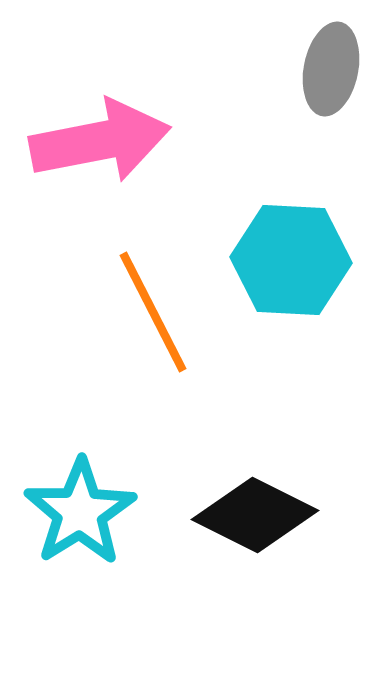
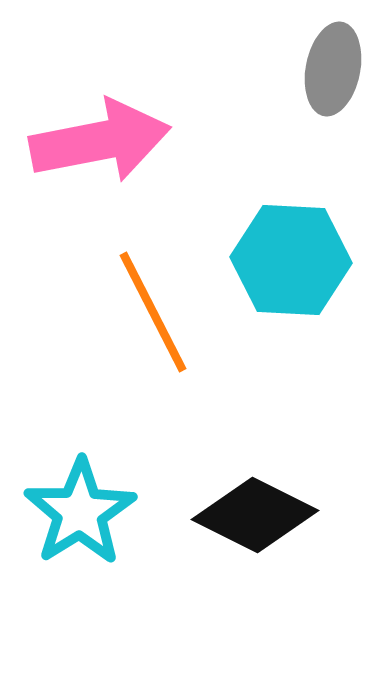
gray ellipse: moved 2 px right
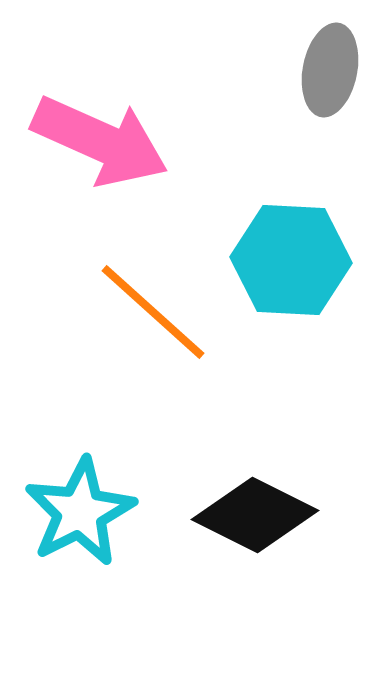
gray ellipse: moved 3 px left, 1 px down
pink arrow: rotated 35 degrees clockwise
orange line: rotated 21 degrees counterclockwise
cyan star: rotated 5 degrees clockwise
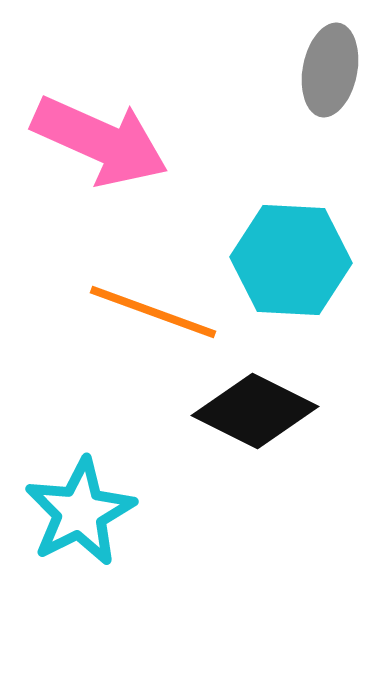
orange line: rotated 22 degrees counterclockwise
black diamond: moved 104 px up
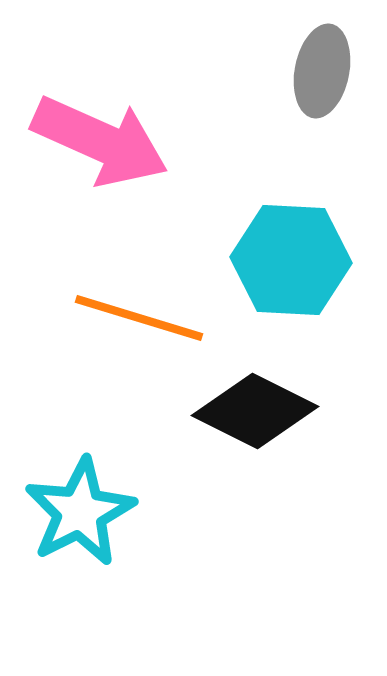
gray ellipse: moved 8 px left, 1 px down
orange line: moved 14 px left, 6 px down; rotated 3 degrees counterclockwise
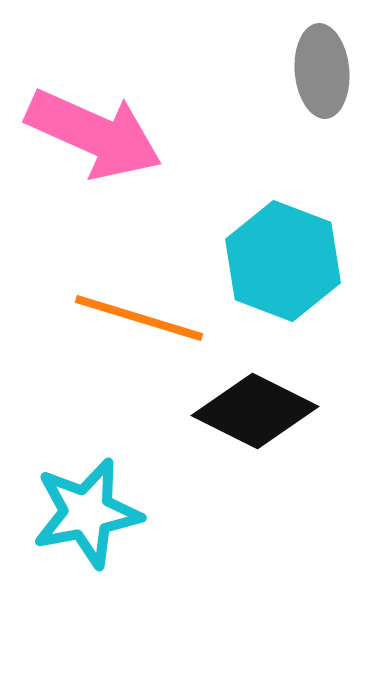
gray ellipse: rotated 16 degrees counterclockwise
pink arrow: moved 6 px left, 7 px up
cyan hexagon: moved 8 px left, 1 px down; rotated 18 degrees clockwise
cyan star: moved 7 px right, 1 px down; rotated 16 degrees clockwise
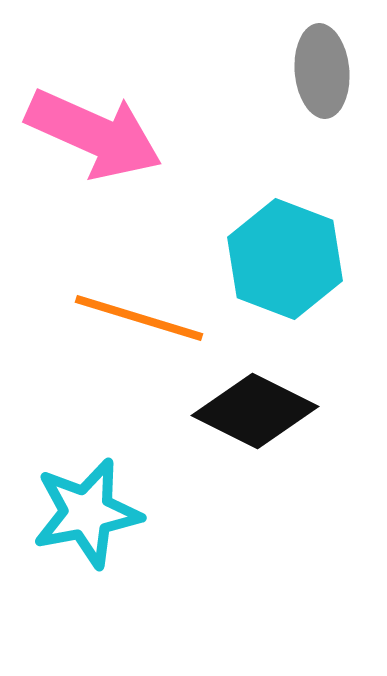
cyan hexagon: moved 2 px right, 2 px up
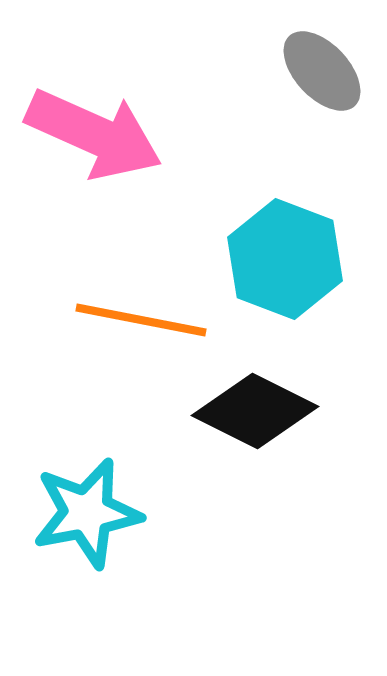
gray ellipse: rotated 38 degrees counterclockwise
orange line: moved 2 px right, 2 px down; rotated 6 degrees counterclockwise
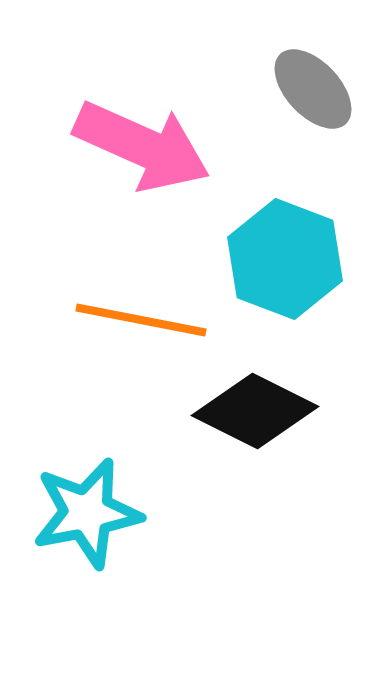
gray ellipse: moved 9 px left, 18 px down
pink arrow: moved 48 px right, 12 px down
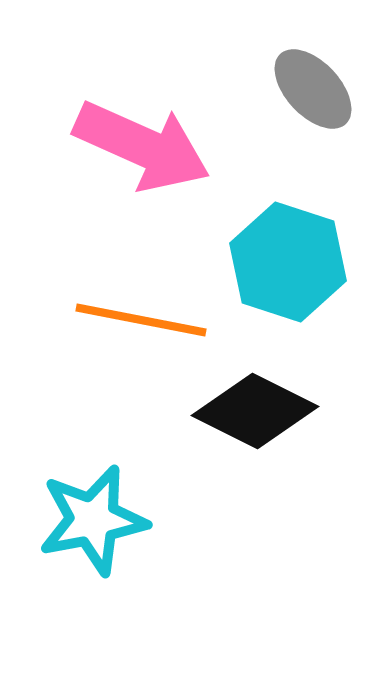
cyan hexagon: moved 3 px right, 3 px down; rotated 3 degrees counterclockwise
cyan star: moved 6 px right, 7 px down
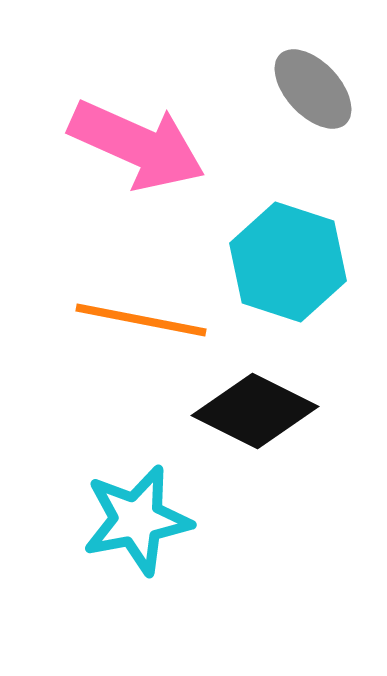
pink arrow: moved 5 px left, 1 px up
cyan star: moved 44 px right
